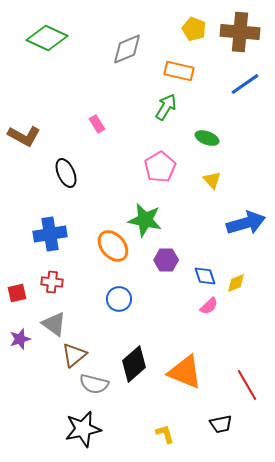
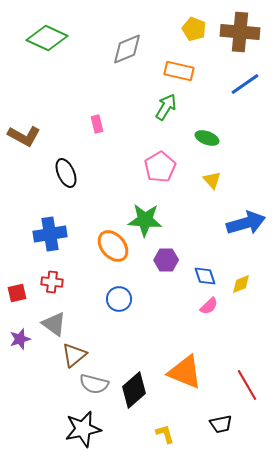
pink rectangle: rotated 18 degrees clockwise
green star: rotated 8 degrees counterclockwise
yellow diamond: moved 5 px right, 1 px down
black diamond: moved 26 px down
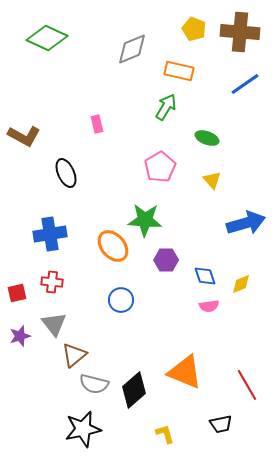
gray diamond: moved 5 px right
blue circle: moved 2 px right, 1 px down
pink semicircle: rotated 36 degrees clockwise
gray triangle: rotated 16 degrees clockwise
purple star: moved 3 px up
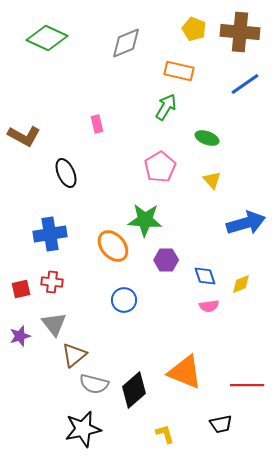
gray diamond: moved 6 px left, 6 px up
red square: moved 4 px right, 4 px up
blue circle: moved 3 px right
red line: rotated 60 degrees counterclockwise
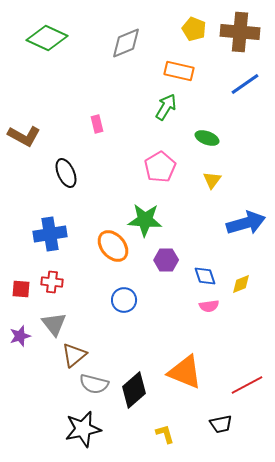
yellow triangle: rotated 18 degrees clockwise
red square: rotated 18 degrees clockwise
red line: rotated 28 degrees counterclockwise
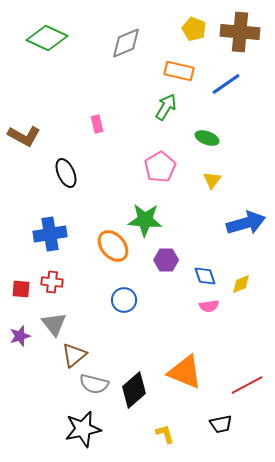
blue line: moved 19 px left
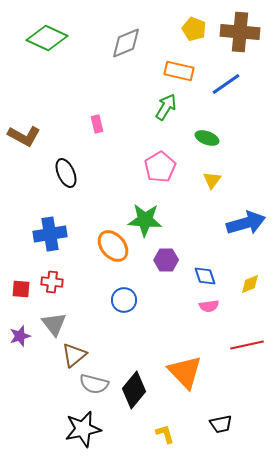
yellow diamond: moved 9 px right
orange triangle: rotated 24 degrees clockwise
red line: moved 40 px up; rotated 16 degrees clockwise
black diamond: rotated 9 degrees counterclockwise
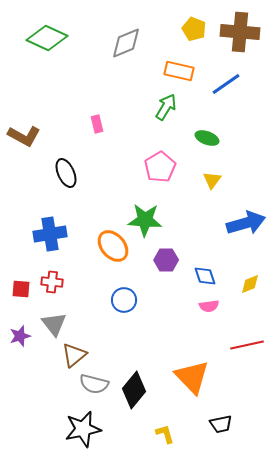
orange triangle: moved 7 px right, 5 px down
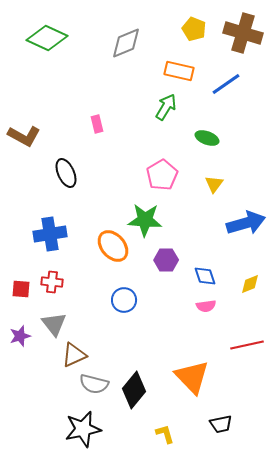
brown cross: moved 3 px right, 1 px down; rotated 12 degrees clockwise
pink pentagon: moved 2 px right, 8 px down
yellow triangle: moved 2 px right, 4 px down
pink semicircle: moved 3 px left
brown triangle: rotated 16 degrees clockwise
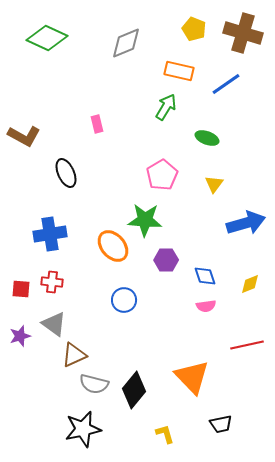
gray triangle: rotated 16 degrees counterclockwise
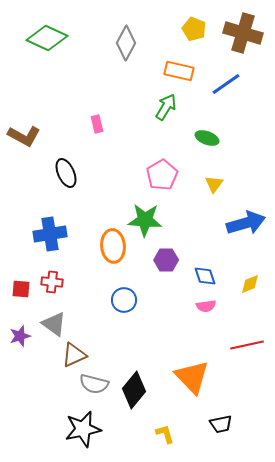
gray diamond: rotated 40 degrees counterclockwise
orange ellipse: rotated 36 degrees clockwise
